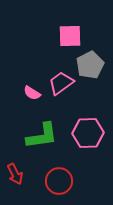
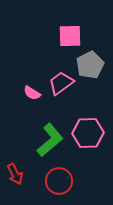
green L-shape: moved 8 px right, 4 px down; rotated 32 degrees counterclockwise
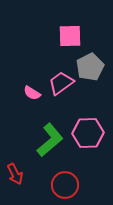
gray pentagon: moved 2 px down
red circle: moved 6 px right, 4 px down
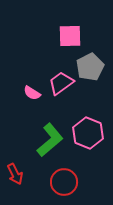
pink hexagon: rotated 24 degrees clockwise
red circle: moved 1 px left, 3 px up
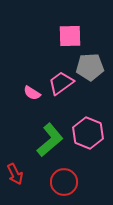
gray pentagon: rotated 24 degrees clockwise
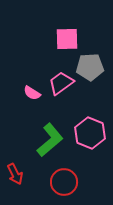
pink square: moved 3 px left, 3 px down
pink hexagon: moved 2 px right
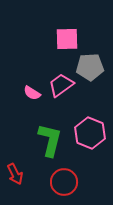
pink trapezoid: moved 2 px down
green L-shape: rotated 36 degrees counterclockwise
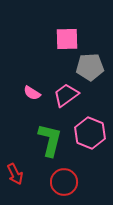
pink trapezoid: moved 5 px right, 10 px down
